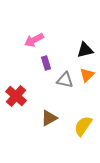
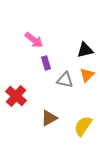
pink arrow: rotated 114 degrees counterclockwise
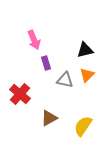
pink arrow: rotated 30 degrees clockwise
red cross: moved 4 px right, 2 px up
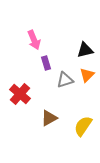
gray triangle: rotated 30 degrees counterclockwise
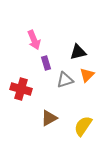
black triangle: moved 7 px left, 2 px down
red cross: moved 1 px right, 5 px up; rotated 25 degrees counterclockwise
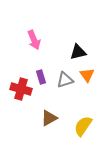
purple rectangle: moved 5 px left, 14 px down
orange triangle: rotated 21 degrees counterclockwise
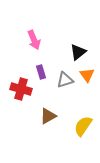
black triangle: rotated 24 degrees counterclockwise
purple rectangle: moved 5 px up
brown triangle: moved 1 px left, 2 px up
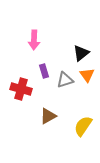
pink arrow: rotated 24 degrees clockwise
black triangle: moved 3 px right, 1 px down
purple rectangle: moved 3 px right, 1 px up
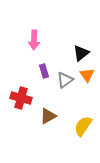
gray triangle: rotated 18 degrees counterclockwise
red cross: moved 9 px down
